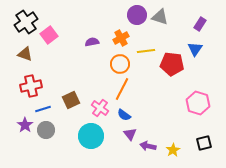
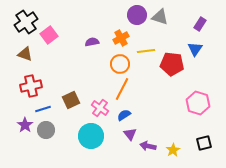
blue semicircle: rotated 112 degrees clockwise
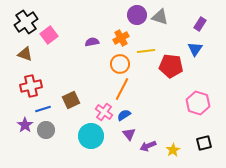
red pentagon: moved 1 px left, 2 px down
pink cross: moved 4 px right, 4 px down
purple triangle: moved 1 px left
purple arrow: rotated 35 degrees counterclockwise
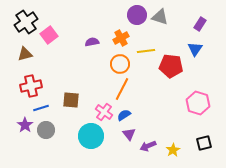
brown triangle: rotated 35 degrees counterclockwise
brown square: rotated 30 degrees clockwise
blue line: moved 2 px left, 1 px up
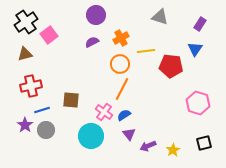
purple circle: moved 41 px left
purple semicircle: rotated 16 degrees counterclockwise
blue line: moved 1 px right, 2 px down
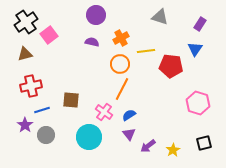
purple semicircle: rotated 40 degrees clockwise
blue semicircle: moved 5 px right
gray circle: moved 5 px down
cyan circle: moved 2 px left, 1 px down
purple arrow: rotated 14 degrees counterclockwise
